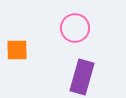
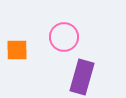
pink circle: moved 11 px left, 9 px down
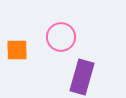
pink circle: moved 3 px left
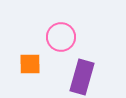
orange square: moved 13 px right, 14 px down
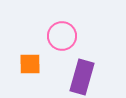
pink circle: moved 1 px right, 1 px up
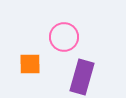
pink circle: moved 2 px right, 1 px down
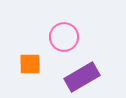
purple rectangle: rotated 44 degrees clockwise
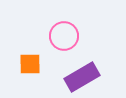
pink circle: moved 1 px up
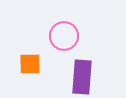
purple rectangle: rotated 56 degrees counterclockwise
